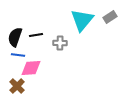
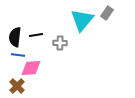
gray rectangle: moved 3 px left, 4 px up; rotated 24 degrees counterclockwise
black semicircle: rotated 12 degrees counterclockwise
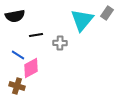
black semicircle: moved 21 px up; rotated 108 degrees counterclockwise
blue line: rotated 24 degrees clockwise
pink diamond: rotated 25 degrees counterclockwise
brown cross: rotated 28 degrees counterclockwise
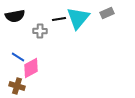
gray rectangle: rotated 32 degrees clockwise
cyan triangle: moved 4 px left, 2 px up
black line: moved 23 px right, 16 px up
gray cross: moved 20 px left, 12 px up
blue line: moved 2 px down
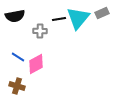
gray rectangle: moved 5 px left
pink diamond: moved 5 px right, 4 px up
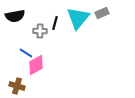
black line: moved 4 px left, 4 px down; rotated 64 degrees counterclockwise
blue line: moved 8 px right, 4 px up
pink diamond: moved 1 px down
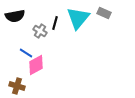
gray rectangle: moved 2 px right; rotated 48 degrees clockwise
gray cross: rotated 32 degrees clockwise
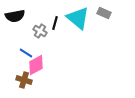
cyan triangle: rotated 30 degrees counterclockwise
brown cross: moved 7 px right, 6 px up
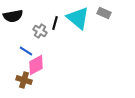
black semicircle: moved 2 px left
blue line: moved 2 px up
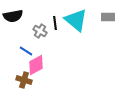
gray rectangle: moved 4 px right, 4 px down; rotated 24 degrees counterclockwise
cyan triangle: moved 2 px left, 2 px down
black line: rotated 24 degrees counterclockwise
